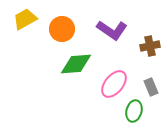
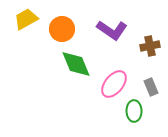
yellow trapezoid: moved 1 px right
green diamond: rotated 72 degrees clockwise
green ellipse: rotated 15 degrees counterclockwise
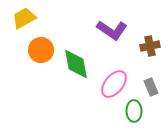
yellow trapezoid: moved 2 px left, 1 px up
orange circle: moved 21 px left, 21 px down
green diamond: rotated 12 degrees clockwise
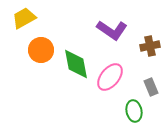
pink ellipse: moved 4 px left, 7 px up
green ellipse: rotated 10 degrees counterclockwise
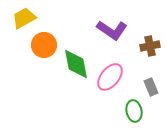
orange circle: moved 3 px right, 5 px up
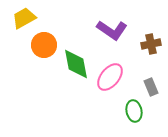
brown cross: moved 1 px right, 2 px up
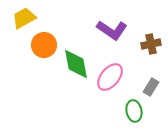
gray rectangle: rotated 54 degrees clockwise
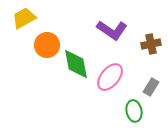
orange circle: moved 3 px right
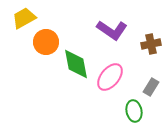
orange circle: moved 1 px left, 3 px up
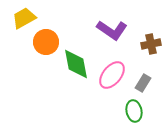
pink ellipse: moved 2 px right, 2 px up
gray rectangle: moved 8 px left, 4 px up
